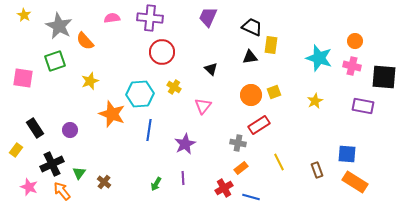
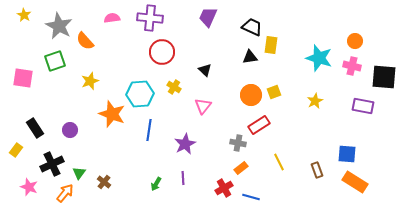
black triangle at (211, 69): moved 6 px left, 1 px down
orange arrow at (62, 191): moved 3 px right, 2 px down; rotated 78 degrees clockwise
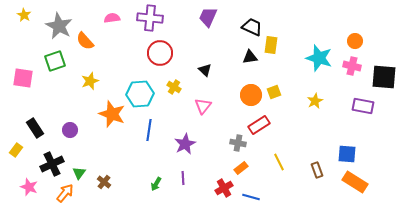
red circle at (162, 52): moved 2 px left, 1 px down
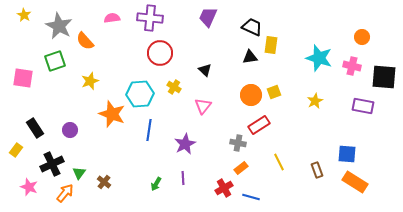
orange circle at (355, 41): moved 7 px right, 4 px up
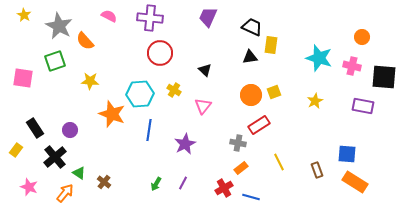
pink semicircle at (112, 18): moved 3 px left, 2 px up; rotated 35 degrees clockwise
yellow star at (90, 81): rotated 24 degrees clockwise
yellow cross at (174, 87): moved 3 px down
black cross at (52, 164): moved 3 px right, 7 px up; rotated 15 degrees counterclockwise
green triangle at (79, 173): rotated 32 degrees counterclockwise
purple line at (183, 178): moved 5 px down; rotated 32 degrees clockwise
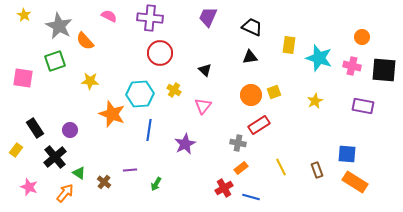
yellow rectangle at (271, 45): moved 18 px right
black square at (384, 77): moved 7 px up
yellow line at (279, 162): moved 2 px right, 5 px down
purple line at (183, 183): moved 53 px left, 13 px up; rotated 56 degrees clockwise
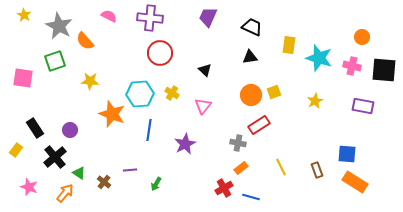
yellow cross at (174, 90): moved 2 px left, 3 px down
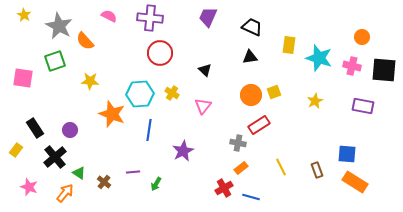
purple star at (185, 144): moved 2 px left, 7 px down
purple line at (130, 170): moved 3 px right, 2 px down
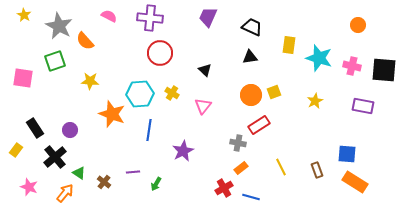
orange circle at (362, 37): moved 4 px left, 12 px up
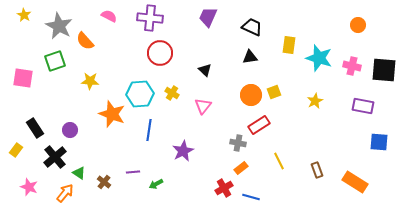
blue square at (347, 154): moved 32 px right, 12 px up
yellow line at (281, 167): moved 2 px left, 6 px up
green arrow at (156, 184): rotated 32 degrees clockwise
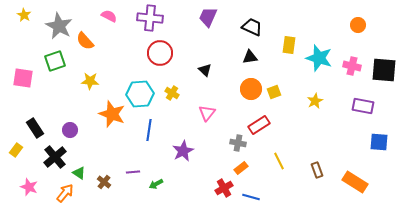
orange circle at (251, 95): moved 6 px up
pink triangle at (203, 106): moved 4 px right, 7 px down
